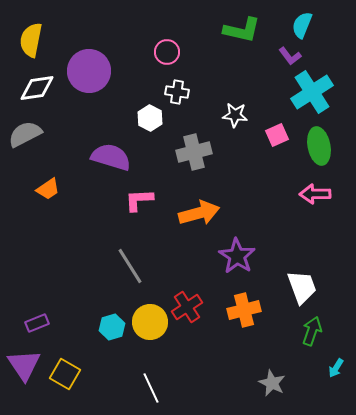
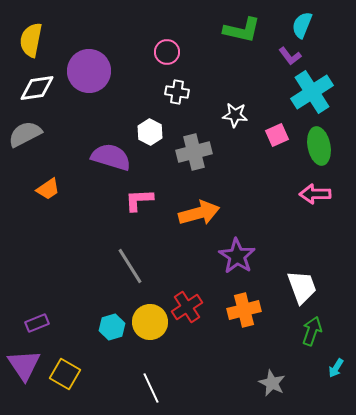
white hexagon: moved 14 px down
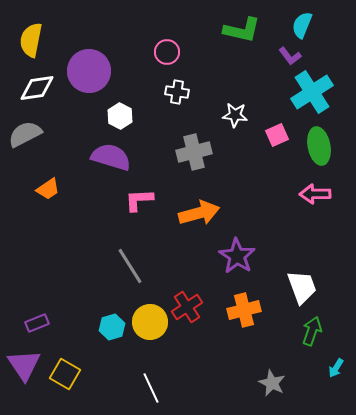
white hexagon: moved 30 px left, 16 px up
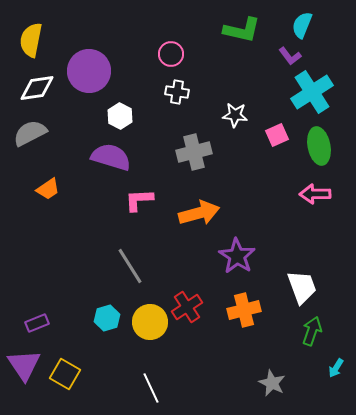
pink circle: moved 4 px right, 2 px down
gray semicircle: moved 5 px right, 1 px up
cyan hexagon: moved 5 px left, 9 px up
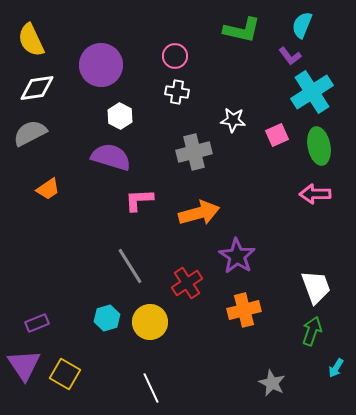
yellow semicircle: rotated 36 degrees counterclockwise
pink circle: moved 4 px right, 2 px down
purple circle: moved 12 px right, 6 px up
white star: moved 2 px left, 5 px down
white trapezoid: moved 14 px right
red cross: moved 24 px up
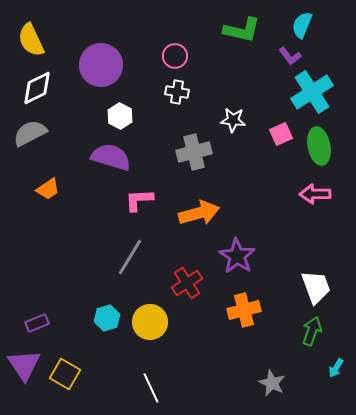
white diamond: rotated 18 degrees counterclockwise
pink square: moved 4 px right, 1 px up
gray line: moved 9 px up; rotated 63 degrees clockwise
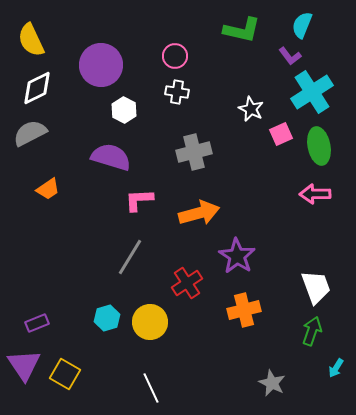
white hexagon: moved 4 px right, 6 px up
white star: moved 18 px right, 11 px up; rotated 20 degrees clockwise
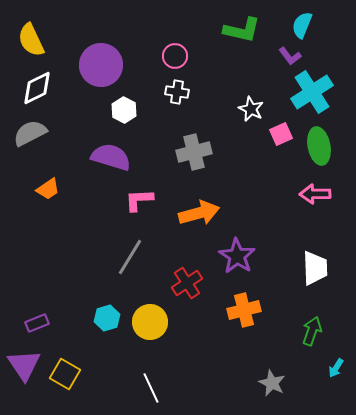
white trapezoid: moved 1 px left, 19 px up; rotated 18 degrees clockwise
